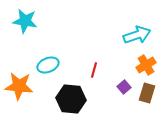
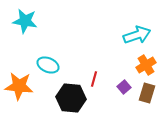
cyan ellipse: rotated 45 degrees clockwise
red line: moved 9 px down
black hexagon: moved 1 px up
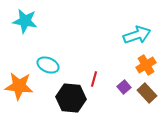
brown rectangle: rotated 60 degrees counterclockwise
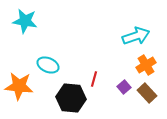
cyan arrow: moved 1 px left, 1 px down
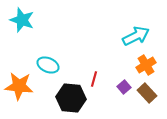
cyan star: moved 3 px left, 1 px up; rotated 10 degrees clockwise
cyan arrow: rotated 8 degrees counterclockwise
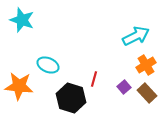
black hexagon: rotated 12 degrees clockwise
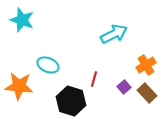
cyan arrow: moved 22 px left, 2 px up
black hexagon: moved 3 px down
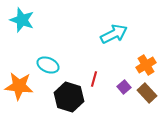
black hexagon: moved 2 px left, 4 px up
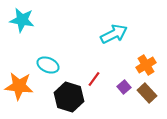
cyan star: rotated 10 degrees counterclockwise
red line: rotated 21 degrees clockwise
